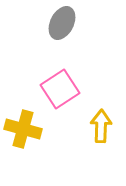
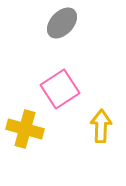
gray ellipse: rotated 16 degrees clockwise
yellow cross: moved 2 px right
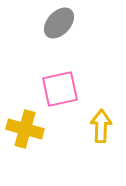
gray ellipse: moved 3 px left
pink square: rotated 21 degrees clockwise
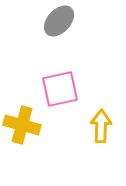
gray ellipse: moved 2 px up
yellow cross: moved 3 px left, 4 px up
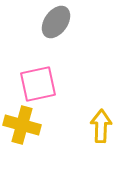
gray ellipse: moved 3 px left, 1 px down; rotated 8 degrees counterclockwise
pink square: moved 22 px left, 5 px up
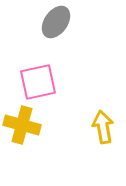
pink square: moved 2 px up
yellow arrow: moved 2 px right, 1 px down; rotated 12 degrees counterclockwise
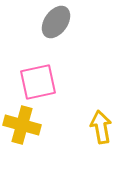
yellow arrow: moved 2 px left
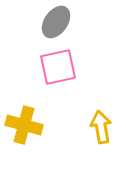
pink square: moved 20 px right, 15 px up
yellow cross: moved 2 px right
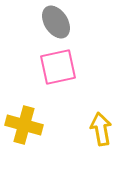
gray ellipse: rotated 68 degrees counterclockwise
yellow arrow: moved 2 px down
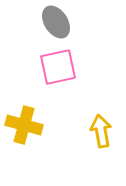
yellow arrow: moved 2 px down
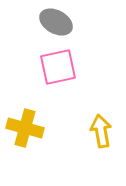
gray ellipse: rotated 28 degrees counterclockwise
yellow cross: moved 1 px right, 3 px down
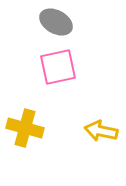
yellow arrow: rotated 68 degrees counterclockwise
